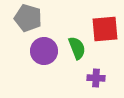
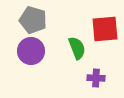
gray pentagon: moved 5 px right, 2 px down
purple circle: moved 13 px left
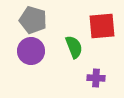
red square: moved 3 px left, 3 px up
green semicircle: moved 3 px left, 1 px up
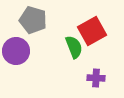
red square: moved 10 px left, 5 px down; rotated 24 degrees counterclockwise
purple circle: moved 15 px left
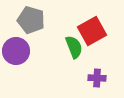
gray pentagon: moved 2 px left
purple cross: moved 1 px right
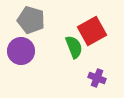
purple circle: moved 5 px right
purple cross: rotated 18 degrees clockwise
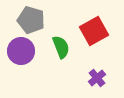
red square: moved 2 px right
green semicircle: moved 13 px left
purple cross: rotated 30 degrees clockwise
